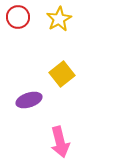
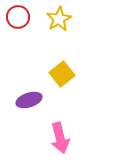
pink arrow: moved 4 px up
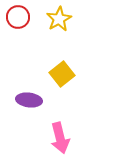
purple ellipse: rotated 25 degrees clockwise
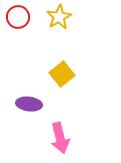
yellow star: moved 2 px up
purple ellipse: moved 4 px down
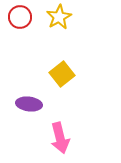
red circle: moved 2 px right
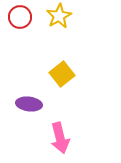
yellow star: moved 1 px up
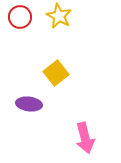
yellow star: rotated 15 degrees counterclockwise
yellow square: moved 6 px left, 1 px up
pink arrow: moved 25 px right
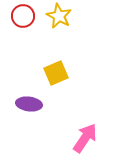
red circle: moved 3 px right, 1 px up
yellow square: rotated 15 degrees clockwise
pink arrow: rotated 132 degrees counterclockwise
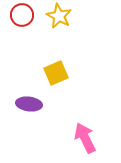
red circle: moved 1 px left, 1 px up
pink arrow: rotated 60 degrees counterclockwise
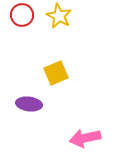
pink arrow: rotated 76 degrees counterclockwise
